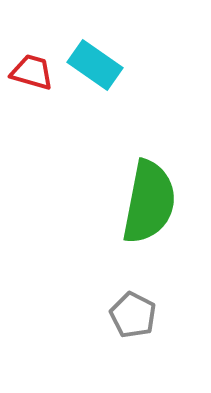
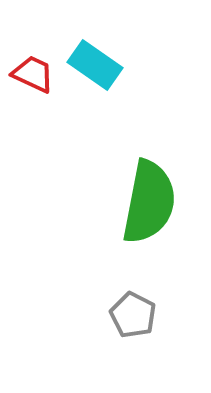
red trapezoid: moved 1 px right, 2 px down; rotated 9 degrees clockwise
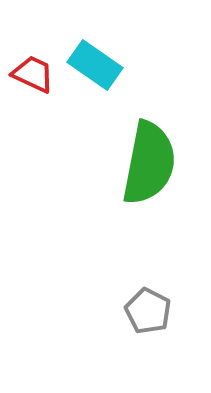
green semicircle: moved 39 px up
gray pentagon: moved 15 px right, 4 px up
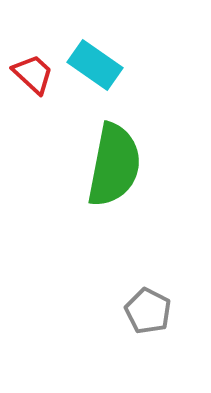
red trapezoid: rotated 18 degrees clockwise
green semicircle: moved 35 px left, 2 px down
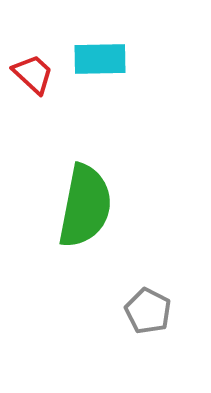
cyan rectangle: moved 5 px right, 6 px up; rotated 36 degrees counterclockwise
green semicircle: moved 29 px left, 41 px down
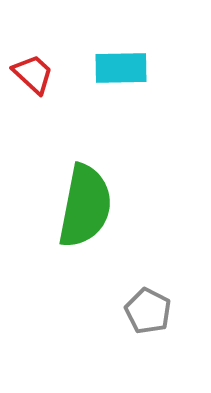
cyan rectangle: moved 21 px right, 9 px down
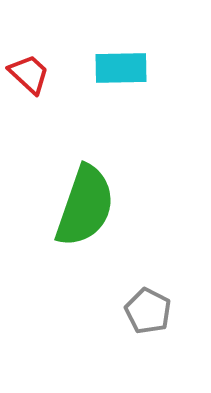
red trapezoid: moved 4 px left
green semicircle: rotated 8 degrees clockwise
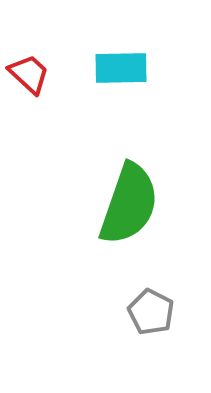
green semicircle: moved 44 px right, 2 px up
gray pentagon: moved 3 px right, 1 px down
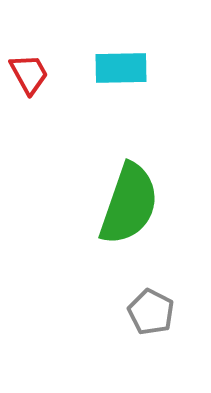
red trapezoid: rotated 18 degrees clockwise
